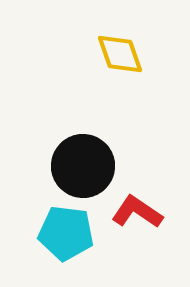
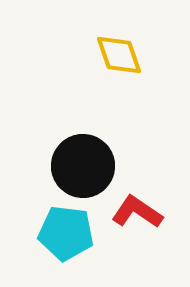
yellow diamond: moved 1 px left, 1 px down
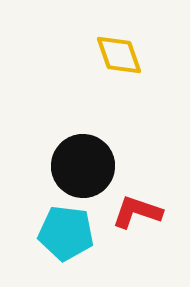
red L-shape: rotated 15 degrees counterclockwise
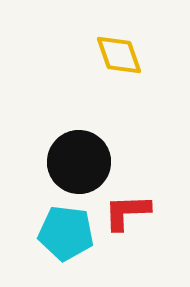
black circle: moved 4 px left, 4 px up
red L-shape: moved 10 px left; rotated 21 degrees counterclockwise
